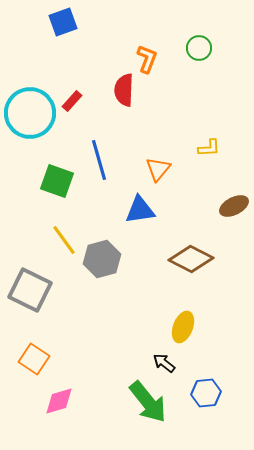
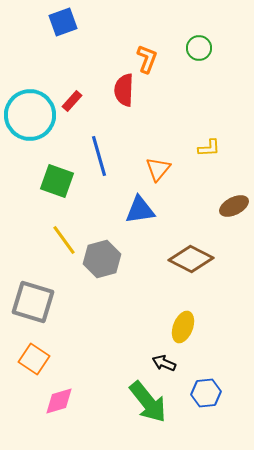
cyan circle: moved 2 px down
blue line: moved 4 px up
gray square: moved 3 px right, 12 px down; rotated 9 degrees counterclockwise
black arrow: rotated 15 degrees counterclockwise
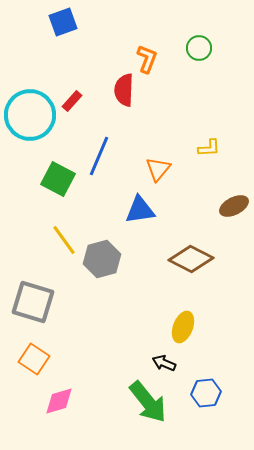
blue line: rotated 39 degrees clockwise
green square: moved 1 px right, 2 px up; rotated 8 degrees clockwise
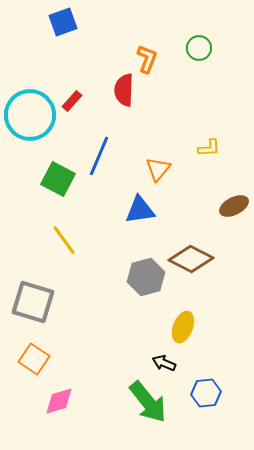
gray hexagon: moved 44 px right, 18 px down
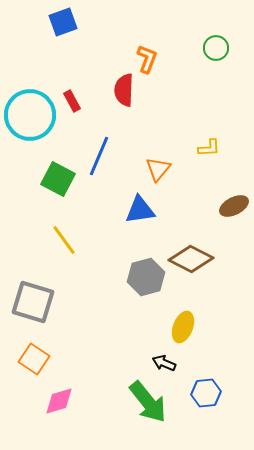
green circle: moved 17 px right
red rectangle: rotated 70 degrees counterclockwise
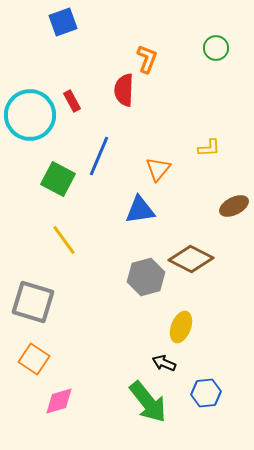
yellow ellipse: moved 2 px left
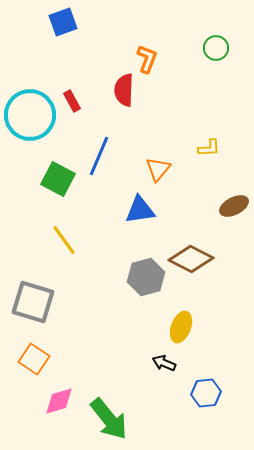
green arrow: moved 39 px left, 17 px down
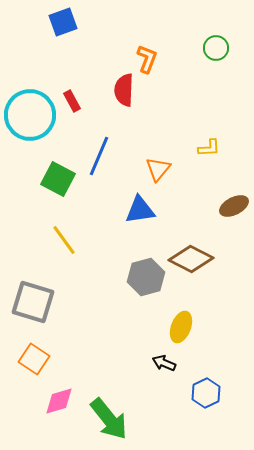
blue hexagon: rotated 20 degrees counterclockwise
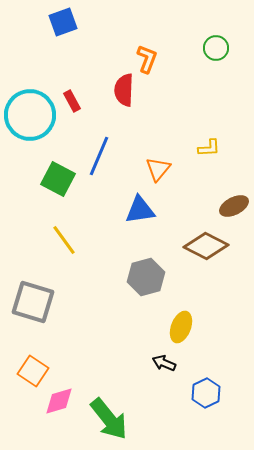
brown diamond: moved 15 px right, 13 px up
orange square: moved 1 px left, 12 px down
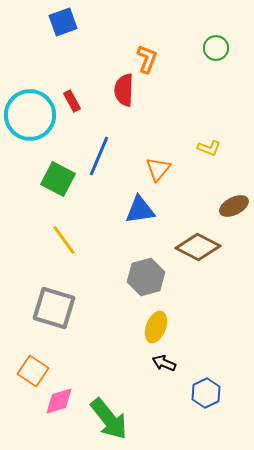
yellow L-shape: rotated 25 degrees clockwise
brown diamond: moved 8 px left, 1 px down
gray square: moved 21 px right, 6 px down
yellow ellipse: moved 25 px left
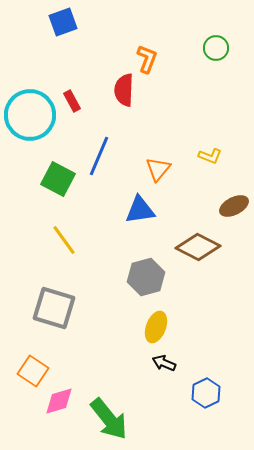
yellow L-shape: moved 1 px right, 8 px down
